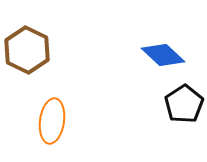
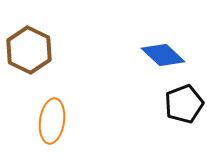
brown hexagon: moved 2 px right
black pentagon: rotated 12 degrees clockwise
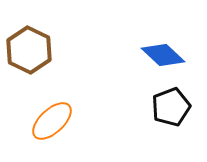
black pentagon: moved 13 px left, 3 px down
orange ellipse: rotated 39 degrees clockwise
